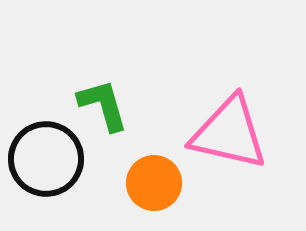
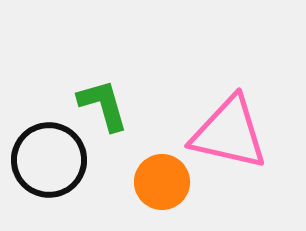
black circle: moved 3 px right, 1 px down
orange circle: moved 8 px right, 1 px up
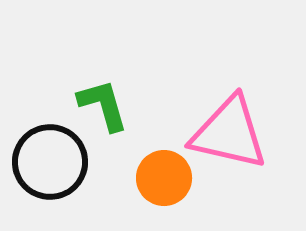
black circle: moved 1 px right, 2 px down
orange circle: moved 2 px right, 4 px up
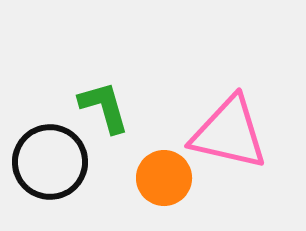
green L-shape: moved 1 px right, 2 px down
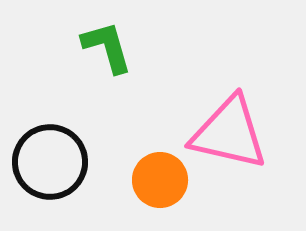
green L-shape: moved 3 px right, 60 px up
orange circle: moved 4 px left, 2 px down
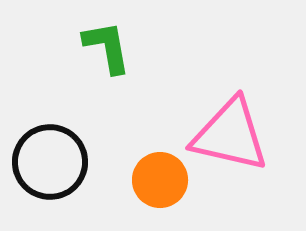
green L-shape: rotated 6 degrees clockwise
pink triangle: moved 1 px right, 2 px down
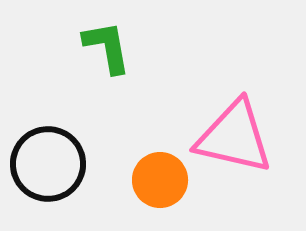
pink triangle: moved 4 px right, 2 px down
black circle: moved 2 px left, 2 px down
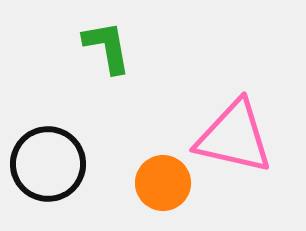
orange circle: moved 3 px right, 3 px down
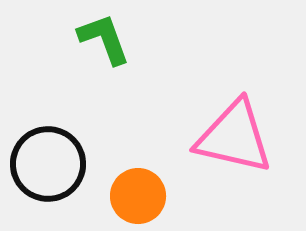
green L-shape: moved 3 px left, 8 px up; rotated 10 degrees counterclockwise
orange circle: moved 25 px left, 13 px down
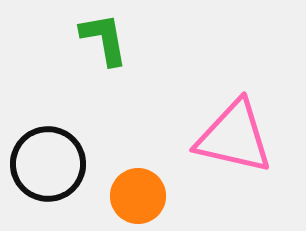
green L-shape: rotated 10 degrees clockwise
